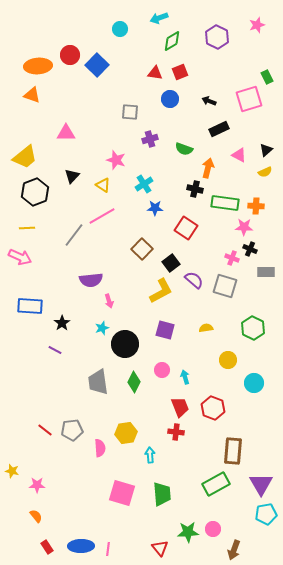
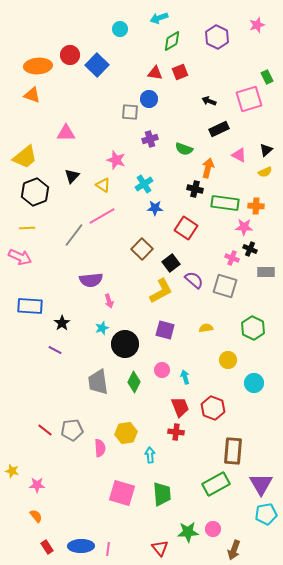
blue circle at (170, 99): moved 21 px left
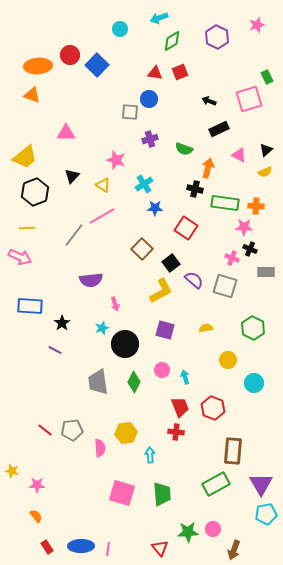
pink arrow at (109, 301): moved 6 px right, 3 px down
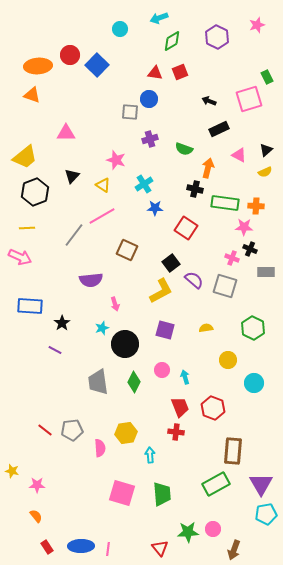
brown square at (142, 249): moved 15 px left, 1 px down; rotated 20 degrees counterclockwise
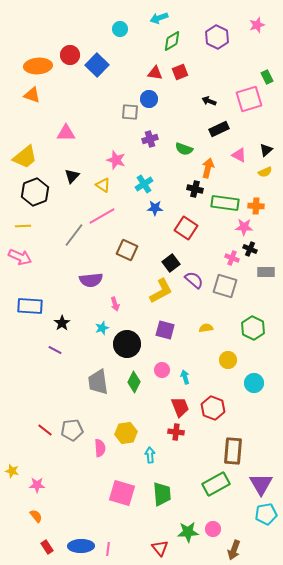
yellow line at (27, 228): moved 4 px left, 2 px up
black circle at (125, 344): moved 2 px right
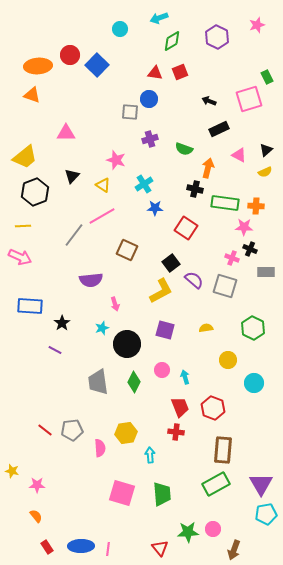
brown rectangle at (233, 451): moved 10 px left, 1 px up
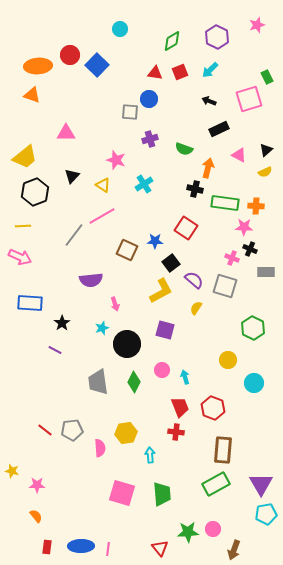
cyan arrow at (159, 18): moved 51 px right, 52 px down; rotated 24 degrees counterclockwise
blue star at (155, 208): moved 33 px down
blue rectangle at (30, 306): moved 3 px up
yellow semicircle at (206, 328): moved 10 px left, 20 px up; rotated 48 degrees counterclockwise
red rectangle at (47, 547): rotated 40 degrees clockwise
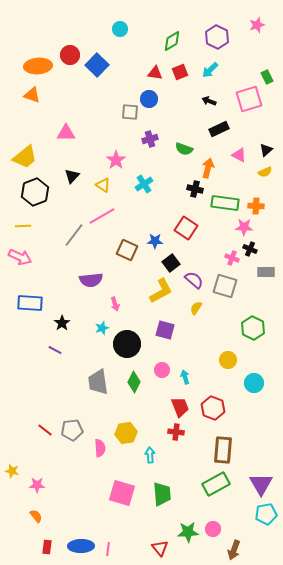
pink star at (116, 160): rotated 18 degrees clockwise
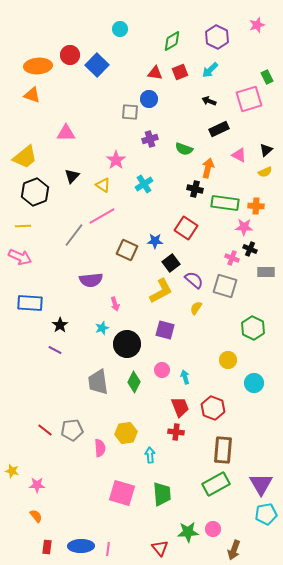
black star at (62, 323): moved 2 px left, 2 px down
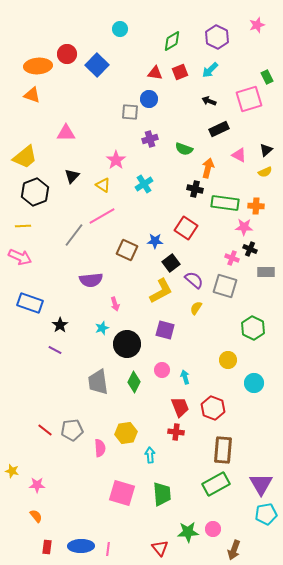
red circle at (70, 55): moved 3 px left, 1 px up
blue rectangle at (30, 303): rotated 15 degrees clockwise
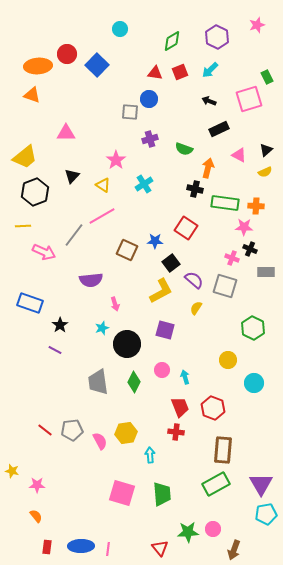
pink arrow at (20, 257): moved 24 px right, 5 px up
pink semicircle at (100, 448): moved 7 px up; rotated 24 degrees counterclockwise
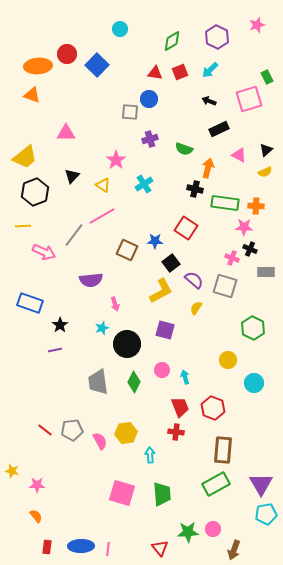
purple line at (55, 350): rotated 40 degrees counterclockwise
